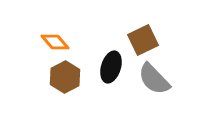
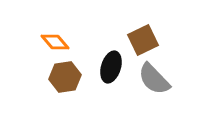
brown hexagon: rotated 20 degrees clockwise
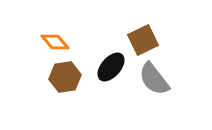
black ellipse: rotated 24 degrees clockwise
gray semicircle: rotated 6 degrees clockwise
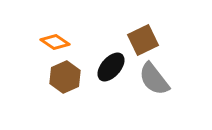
orange diamond: rotated 16 degrees counterclockwise
brown hexagon: rotated 16 degrees counterclockwise
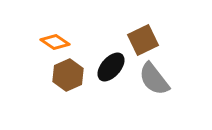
brown hexagon: moved 3 px right, 2 px up
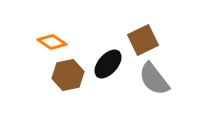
orange diamond: moved 3 px left
black ellipse: moved 3 px left, 3 px up
brown hexagon: rotated 12 degrees clockwise
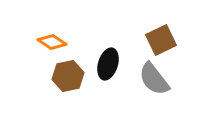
brown square: moved 18 px right
black ellipse: rotated 24 degrees counterclockwise
brown hexagon: moved 1 px down
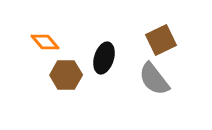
orange diamond: moved 7 px left; rotated 16 degrees clockwise
black ellipse: moved 4 px left, 6 px up
brown hexagon: moved 2 px left, 1 px up; rotated 12 degrees clockwise
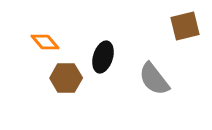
brown square: moved 24 px right, 14 px up; rotated 12 degrees clockwise
black ellipse: moved 1 px left, 1 px up
brown hexagon: moved 3 px down
